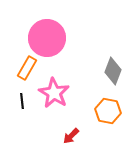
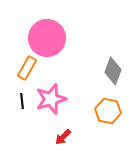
pink star: moved 3 px left, 6 px down; rotated 24 degrees clockwise
red arrow: moved 8 px left, 1 px down
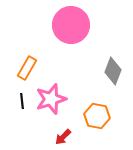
pink circle: moved 24 px right, 13 px up
orange hexagon: moved 11 px left, 5 px down
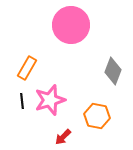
pink star: moved 1 px left, 1 px down
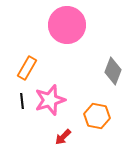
pink circle: moved 4 px left
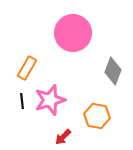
pink circle: moved 6 px right, 8 px down
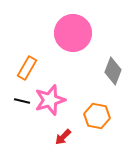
black line: rotated 70 degrees counterclockwise
